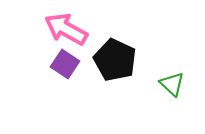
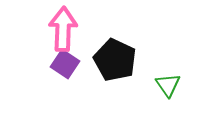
pink arrow: moved 3 px left; rotated 63 degrees clockwise
green triangle: moved 4 px left, 1 px down; rotated 12 degrees clockwise
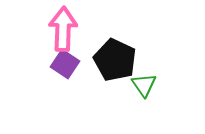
green triangle: moved 24 px left
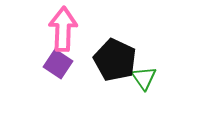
purple square: moved 7 px left
green triangle: moved 7 px up
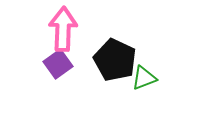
purple square: rotated 20 degrees clockwise
green triangle: rotated 44 degrees clockwise
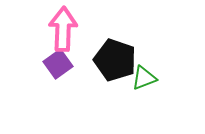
black pentagon: rotated 6 degrees counterclockwise
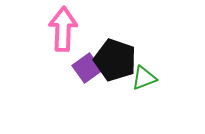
purple square: moved 29 px right, 4 px down
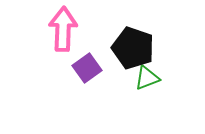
black pentagon: moved 18 px right, 12 px up
green triangle: moved 3 px right
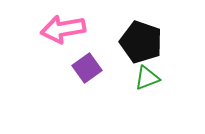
pink arrow: rotated 102 degrees counterclockwise
black pentagon: moved 8 px right, 6 px up
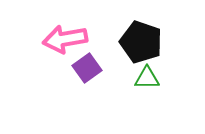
pink arrow: moved 2 px right, 10 px down
green triangle: rotated 20 degrees clockwise
